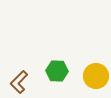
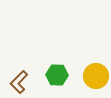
green hexagon: moved 4 px down
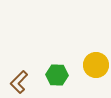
yellow circle: moved 11 px up
